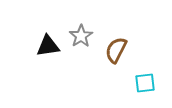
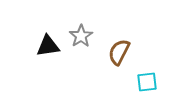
brown semicircle: moved 3 px right, 2 px down
cyan square: moved 2 px right, 1 px up
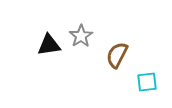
black triangle: moved 1 px right, 1 px up
brown semicircle: moved 2 px left, 3 px down
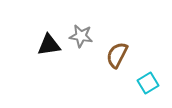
gray star: rotated 30 degrees counterclockwise
cyan square: moved 1 px right, 1 px down; rotated 25 degrees counterclockwise
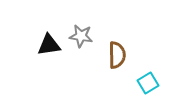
brown semicircle: rotated 152 degrees clockwise
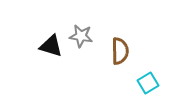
black triangle: moved 2 px right, 1 px down; rotated 25 degrees clockwise
brown semicircle: moved 3 px right, 4 px up
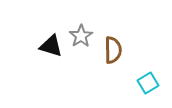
gray star: rotated 30 degrees clockwise
brown semicircle: moved 7 px left, 1 px up
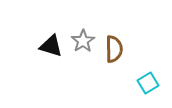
gray star: moved 2 px right, 5 px down
brown semicircle: moved 1 px right, 1 px up
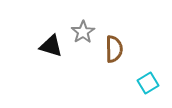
gray star: moved 9 px up
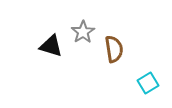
brown semicircle: rotated 8 degrees counterclockwise
